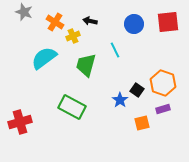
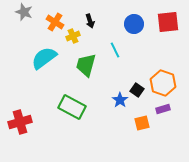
black arrow: rotated 120 degrees counterclockwise
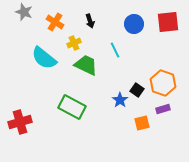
yellow cross: moved 1 px right, 7 px down
cyan semicircle: rotated 104 degrees counterclockwise
green trapezoid: rotated 100 degrees clockwise
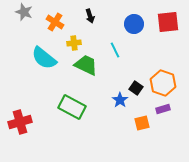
black arrow: moved 5 px up
yellow cross: rotated 16 degrees clockwise
black square: moved 1 px left, 2 px up
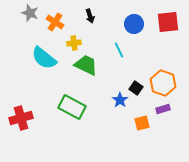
gray star: moved 6 px right, 1 px down
cyan line: moved 4 px right
red cross: moved 1 px right, 4 px up
